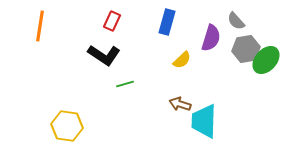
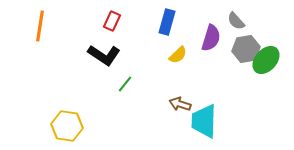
yellow semicircle: moved 4 px left, 5 px up
green line: rotated 36 degrees counterclockwise
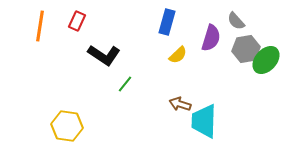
red rectangle: moved 35 px left
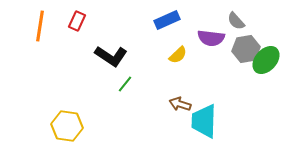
blue rectangle: moved 2 px up; rotated 50 degrees clockwise
purple semicircle: rotated 80 degrees clockwise
black L-shape: moved 7 px right, 1 px down
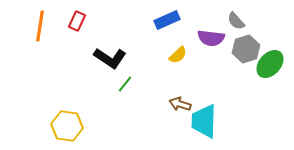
gray hexagon: rotated 8 degrees counterclockwise
black L-shape: moved 1 px left, 2 px down
green ellipse: moved 4 px right, 4 px down
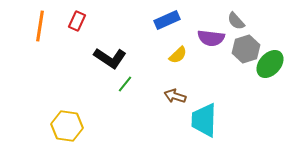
brown arrow: moved 5 px left, 8 px up
cyan trapezoid: moved 1 px up
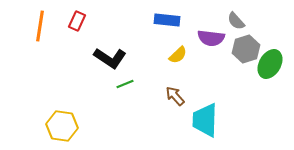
blue rectangle: rotated 30 degrees clockwise
green ellipse: rotated 12 degrees counterclockwise
green line: rotated 30 degrees clockwise
brown arrow: rotated 30 degrees clockwise
cyan trapezoid: moved 1 px right
yellow hexagon: moved 5 px left
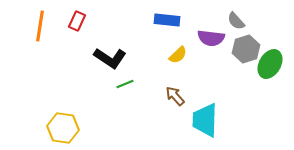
yellow hexagon: moved 1 px right, 2 px down
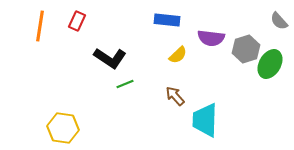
gray semicircle: moved 43 px right
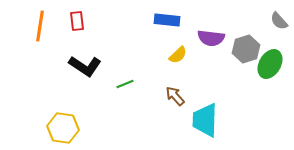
red rectangle: rotated 30 degrees counterclockwise
black L-shape: moved 25 px left, 8 px down
